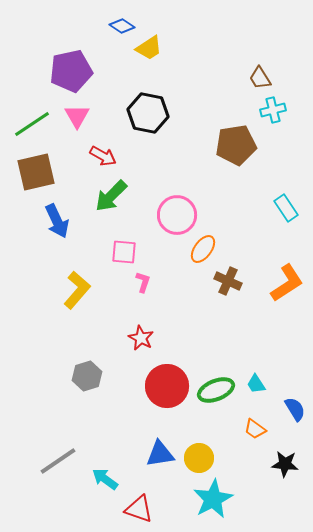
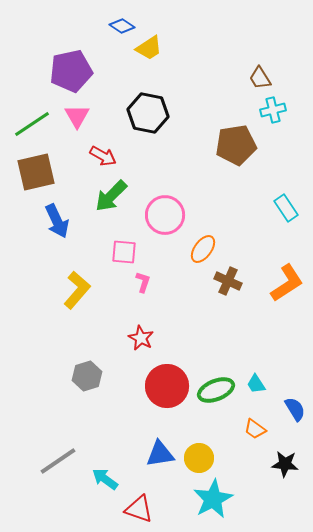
pink circle: moved 12 px left
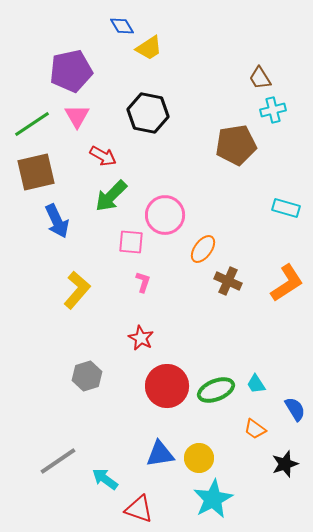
blue diamond: rotated 25 degrees clockwise
cyan rectangle: rotated 40 degrees counterclockwise
pink square: moved 7 px right, 10 px up
black star: rotated 24 degrees counterclockwise
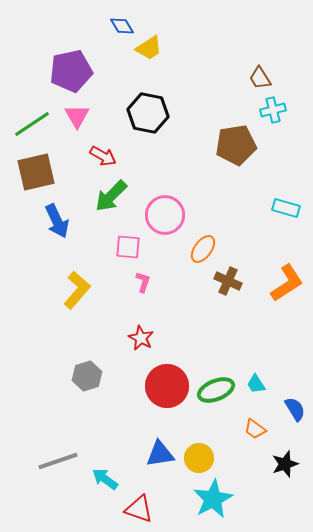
pink square: moved 3 px left, 5 px down
gray line: rotated 15 degrees clockwise
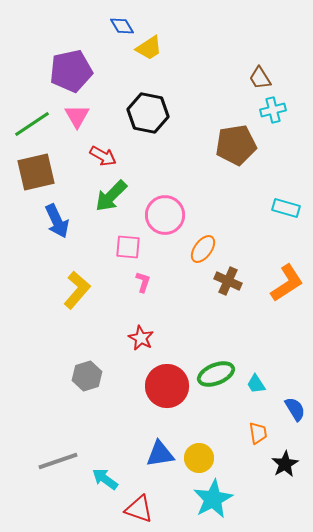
green ellipse: moved 16 px up
orange trapezoid: moved 3 px right, 4 px down; rotated 135 degrees counterclockwise
black star: rotated 12 degrees counterclockwise
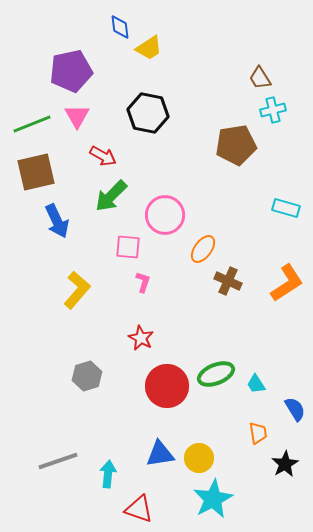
blue diamond: moved 2 px left, 1 px down; rotated 25 degrees clockwise
green line: rotated 12 degrees clockwise
cyan arrow: moved 3 px right, 5 px up; rotated 60 degrees clockwise
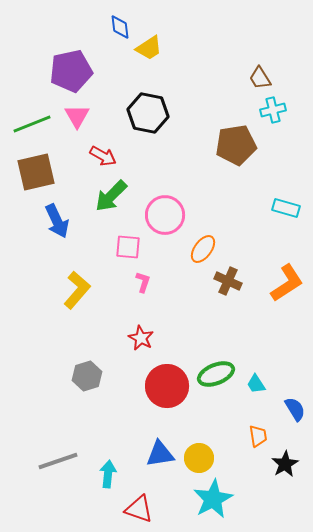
orange trapezoid: moved 3 px down
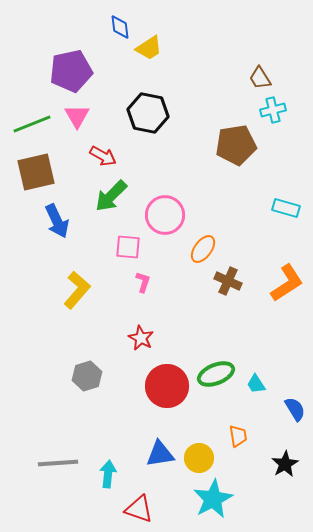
orange trapezoid: moved 20 px left
gray line: moved 2 px down; rotated 15 degrees clockwise
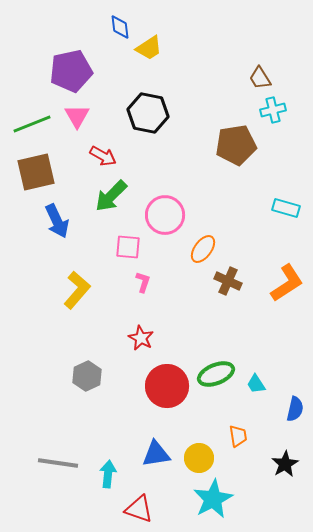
gray hexagon: rotated 8 degrees counterclockwise
blue semicircle: rotated 45 degrees clockwise
blue triangle: moved 4 px left
gray line: rotated 12 degrees clockwise
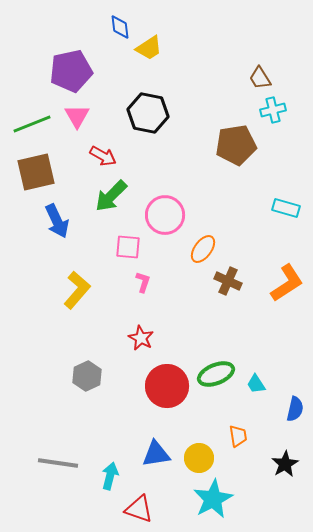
cyan arrow: moved 2 px right, 2 px down; rotated 8 degrees clockwise
